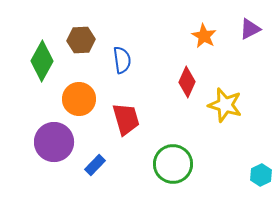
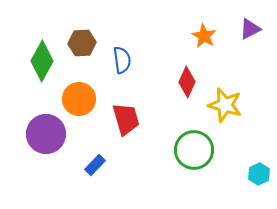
brown hexagon: moved 1 px right, 3 px down
purple circle: moved 8 px left, 8 px up
green circle: moved 21 px right, 14 px up
cyan hexagon: moved 2 px left, 1 px up
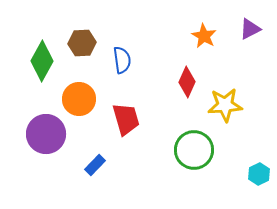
yellow star: rotated 20 degrees counterclockwise
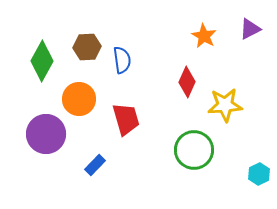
brown hexagon: moved 5 px right, 4 px down
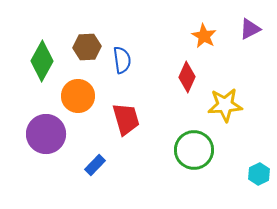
red diamond: moved 5 px up
orange circle: moved 1 px left, 3 px up
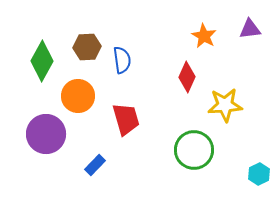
purple triangle: rotated 20 degrees clockwise
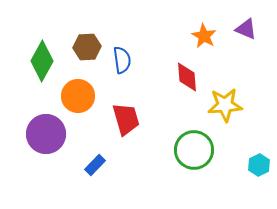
purple triangle: moved 4 px left; rotated 30 degrees clockwise
red diamond: rotated 28 degrees counterclockwise
cyan hexagon: moved 9 px up
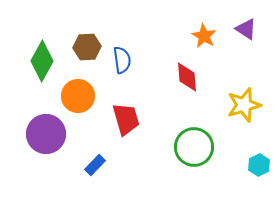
purple triangle: rotated 10 degrees clockwise
yellow star: moved 19 px right; rotated 12 degrees counterclockwise
green circle: moved 3 px up
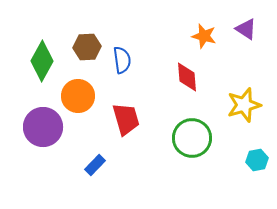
orange star: rotated 15 degrees counterclockwise
purple circle: moved 3 px left, 7 px up
green circle: moved 2 px left, 9 px up
cyan hexagon: moved 2 px left, 5 px up; rotated 15 degrees clockwise
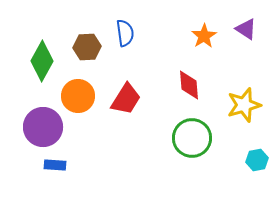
orange star: rotated 25 degrees clockwise
blue semicircle: moved 3 px right, 27 px up
red diamond: moved 2 px right, 8 px down
red trapezoid: moved 20 px up; rotated 48 degrees clockwise
blue rectangle: moved 40 px left; rotated 50 degrees clockwise
